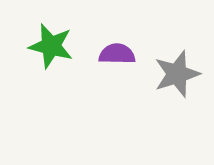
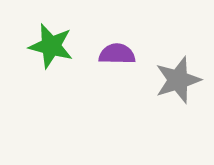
gray star: moved 1 px right, 6 px down
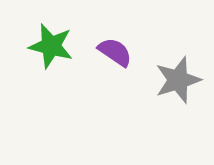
purple semicircle: moved 2 px left, 2 px up; rotated 33 degrees clockwise
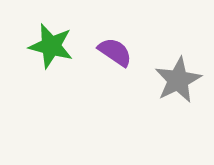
gray star: rotated 9 degrees counterclockwise
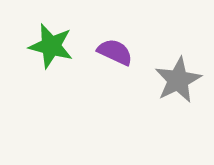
purple semicircle: rotated 9 degrees counterclockwise
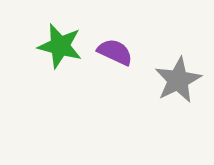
green star: moved 9 px right
